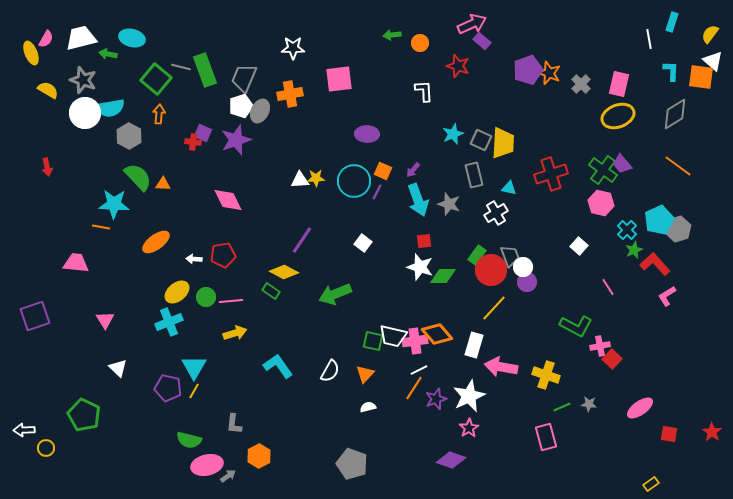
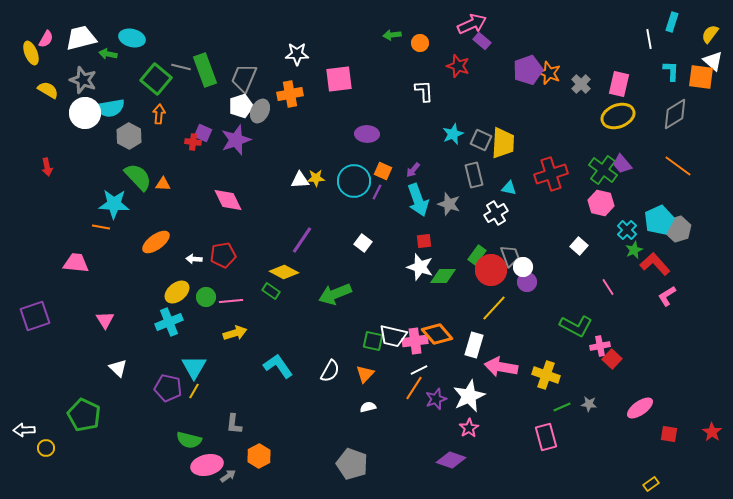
white star at (293, 48): moved 4 px right, 6 px down
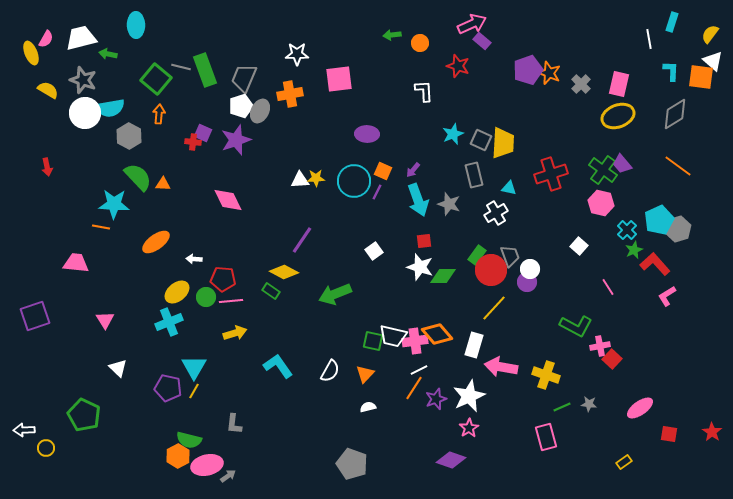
cyan ellipse at (132, 38): moved 4 px right, 13 px up; rotated 75 degrees clockwise
white square at (363, 243): moved 11 px right, 8 px down; rotated 18 degrees clockwise
red pentagon at (223, 255): moved 24 px down; rotated 15 degrees clockwise
white circle at (523, 267): moved 7 px right, 2 px down
orange hexagon at (259, 456): moved 81 px left
yellow rectangle at (651, 484): moved 27 px left, 22 px up
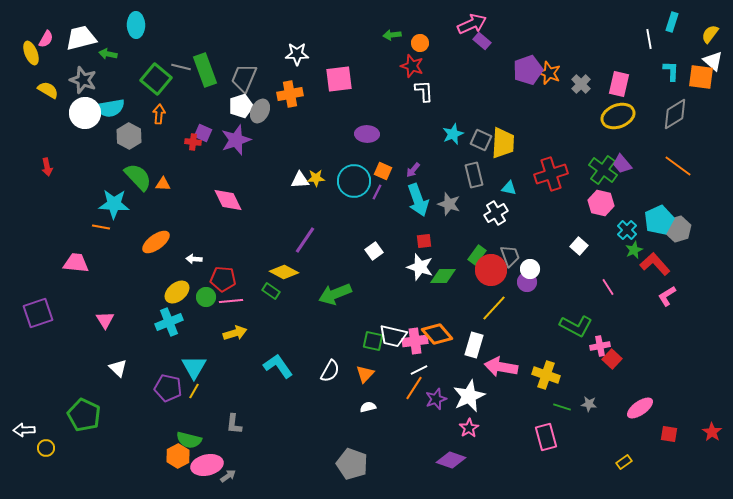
red star at (458, 66): moved 46 px left
purple line at (302, 240): moved 3 px right
purple square at (35, 316): moved 3 px right, 3 px up
green line at (562, 407): rotated 42 degrees clockwise
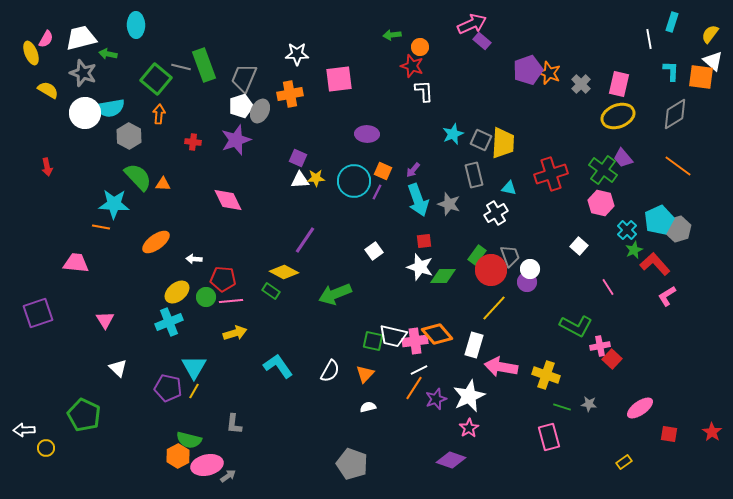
orange circle at (420, 43): moved 4 px down
green rectangle at (205, 70): moved 1 px left, 5 px up
gray star at (83, 80): moved 7 px up
purple square at (203, 133): moved 95 px right, 25 px down
purple trapezoid at (622, 164): moved 1 px right, 6 px up
pink rectangle at (546, 437): moved 3 px right
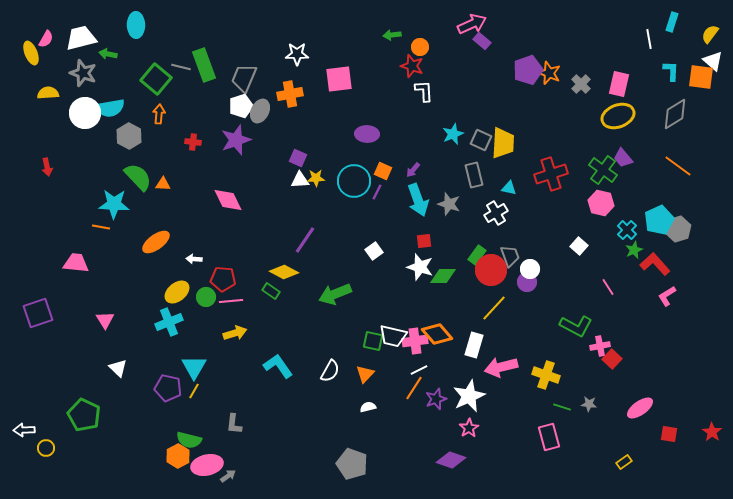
yellow semicircle at (48, 90): moved 3 px down; rotated 35 degrees counterclockwise
pink arrow at (501, 367): rotated 24 degrees counterclockwise
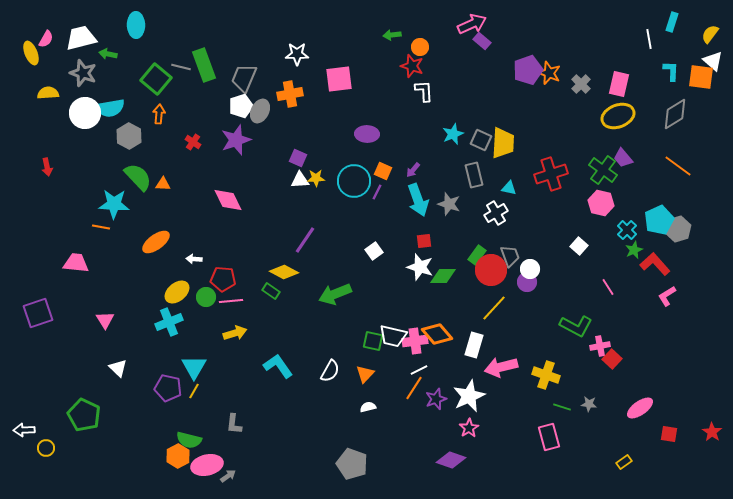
red cross at (193, 142): rotated 28 degrees clockwise
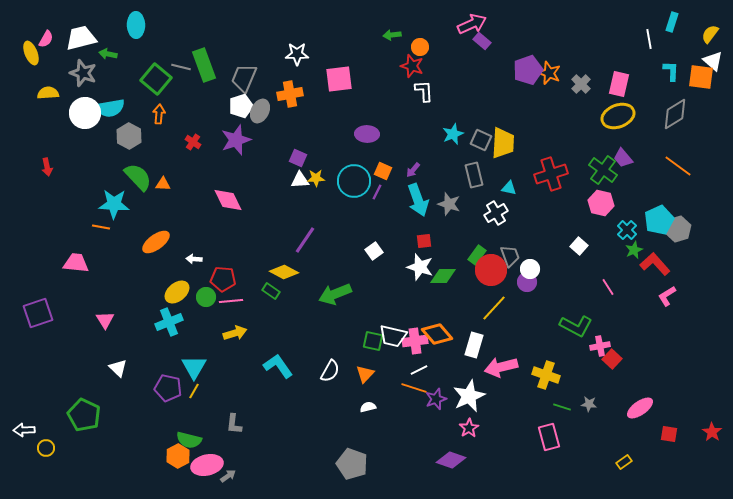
orange line at (414, 388): rotated 75 degrees clockwise
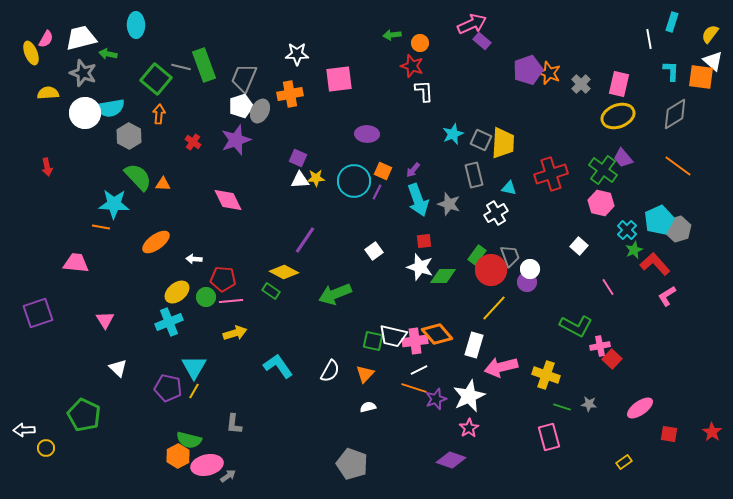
orange circle at (420, 47): moved 4 px up
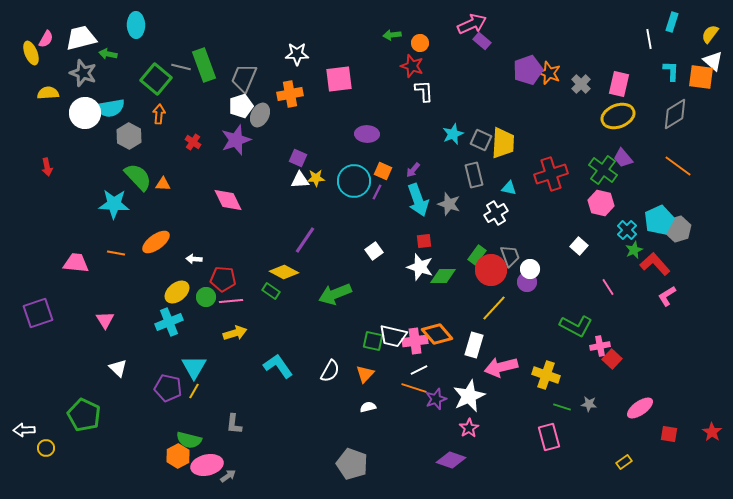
gray ellipse at (260, 111): moved 4 px down
orange line at (101, 227): moved 15 px right, 26 px down
